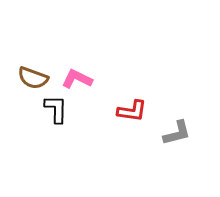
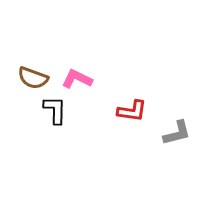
black L-shape: moved 1 px left, 1 px down
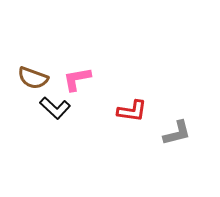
pink L-shape: rotated 36 degrees counterclockwise
black L-shape: moved 2 px up; rotated 132 degrees clockwise
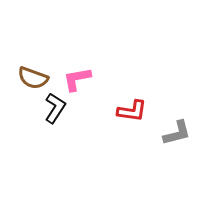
black L-shape: rotated 100 degrees counterclockwise
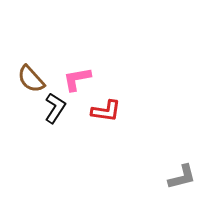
brown semicircle: moved 2 px left, 1 px down; rotated 28 degrees clockwise
red L-shape: moved 26 px left
gray L-shape: moved 5 px right, 44 px down
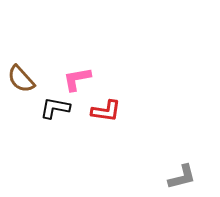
brown semicircle: moved 10 px left
black L-shape: rotated 112 degrees counterclockwise
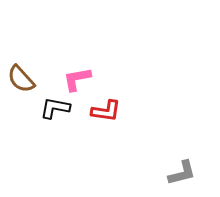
gray L-shape: moved 4 px up
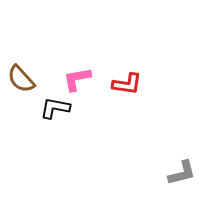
red L-shape: moved 21 px right, 27 px up
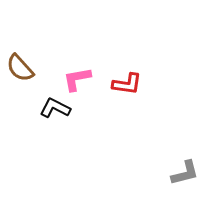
brown semicircle: moved 1 px left, 11 px up
black L-shape: rotated 16 degrees clockwise
gray L-shape: moved 3 px right
